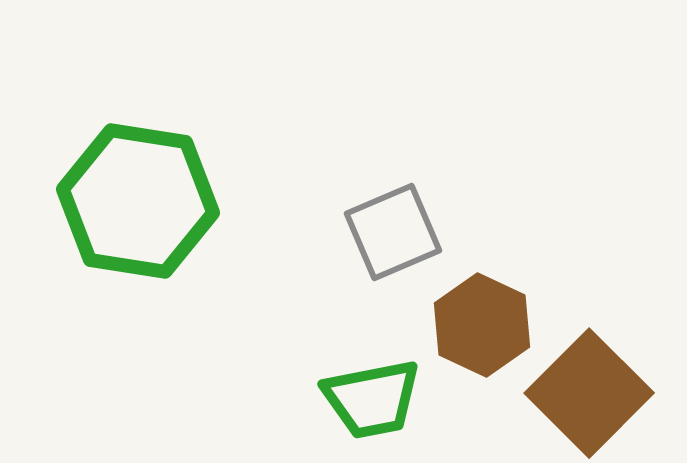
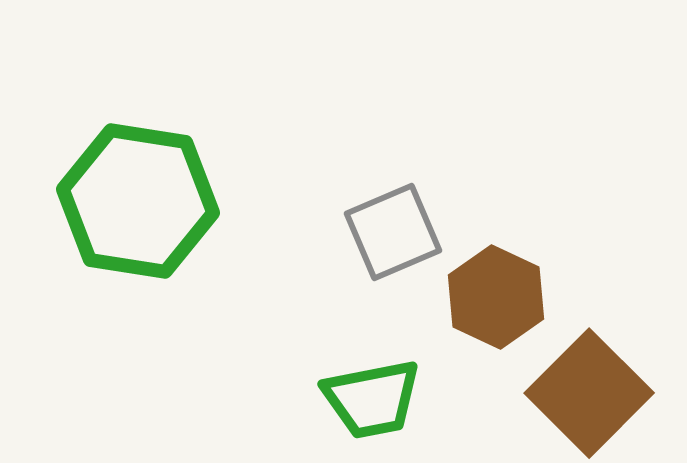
brown hexagon: moved 14 px right, 28 px up
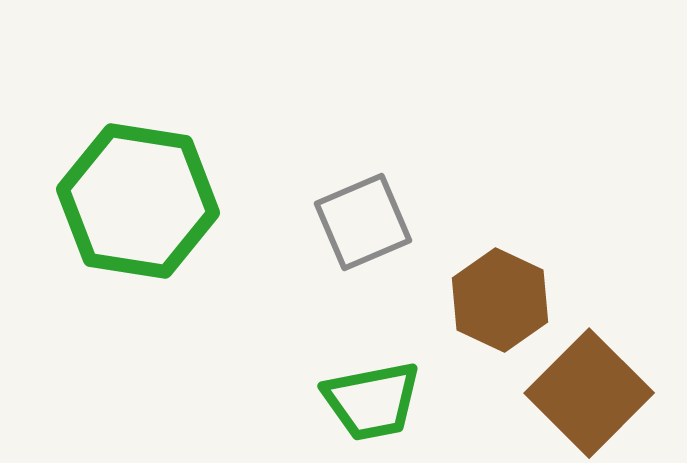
gray square: moved 30 px left, 10 px up
brown hexagon: moved 4 px right, 3 px down
green trapezoid: moved 2 px down
